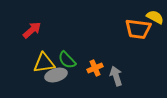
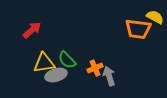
gray arrow: moved 7 px left
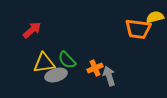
yellow semicircle: rotated 42 degrees counterclockwise
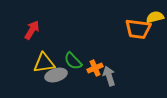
red arrow: rotated 18 degrees counterclockwise
green semicircle: moved 6 px right, 1 px down
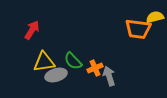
yellow triangle: moved 1 px up
